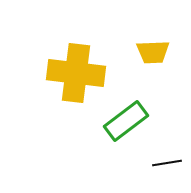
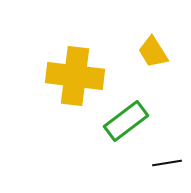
yellow trapezoid: rotated 60 degrees clockwise
yellow cross: moved 1 px left, 3 px down
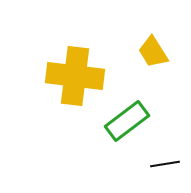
green rectangle: moved 1 px right
black line: moved 2 px left, 1 px down
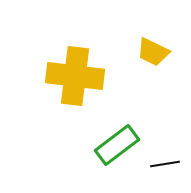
yellow trapezoid: rotated 32 degrees counterclockwise
green rectangle: moved 10 px left, 24 px down
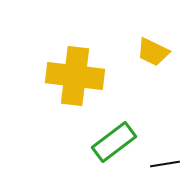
green rectangle: moved 3 px left, 3 px up
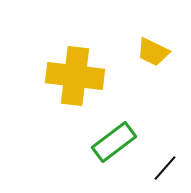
black line: moved 4 px down; rotated 40 degrees counterclockwise
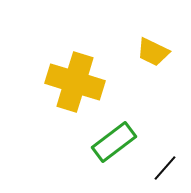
yellow cross: moved 6 px down; rotated 10 degrees clockwise
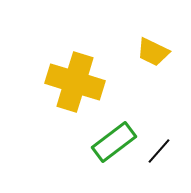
black line: moved 6 px left, 17 px up
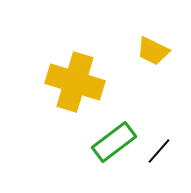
yellow trapezoid: moved 1 px up
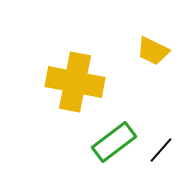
yellow cross: rotated 6 degrees counterclockwise
black line: moved 2 px right, 1 px up
